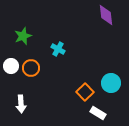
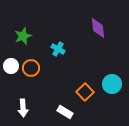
purple diamond: moved 8 px left, 13 px down
cyan circle: moved 1 px right, 1 px down
white arrow: moved 2 px right, 4 px down
white rectangle: moved 33 px left, 1 px up
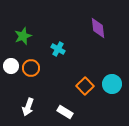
orange square: moved 6 px up
white arrow: moved 5 px right, 1 px up; rotated 24 degrees clockwise
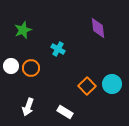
green star: moved 6 px up
orange square: moved 2 px right
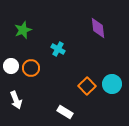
white arrow: moved 12 px left, 7 px up; rotated 42 degrees counterclockwise
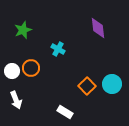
white circle: moved 1 px right, 5 px down
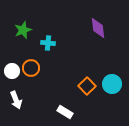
cyan cross: moved 10 px left, 6 px up; rotated 24 degrees counterclockwise
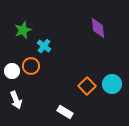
cyan cross: moved 4 px left, 3 px down; rotated 32 degrees clockwise
orange circle: moved 2 px up
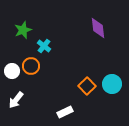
white arrow: rotated 60 degrees clockwise
white rectangle: rotated 56 degrees counterclockwise
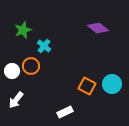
purple diamond: rotated 45 degrees counterclockwise
orange square: rotated 18 degrees counterclockwise
